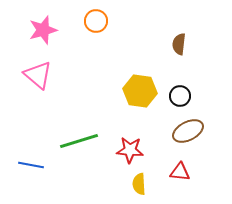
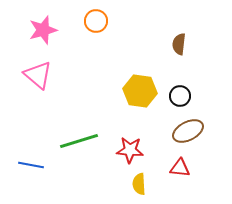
red triangle: moved 4 px up
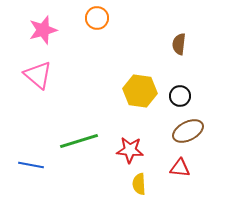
orange circle: moved 1 px right, 3 px up
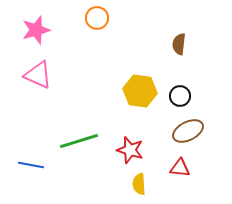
pink star: moved 7 px left
pink triangle: rotated 16 degrees counterclockwise
red star: rotated 12 degrees clockwise
